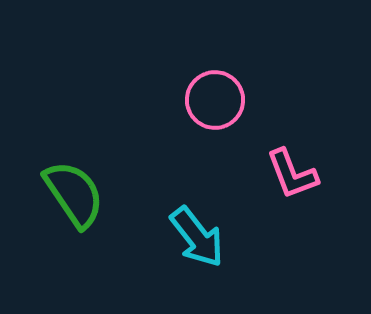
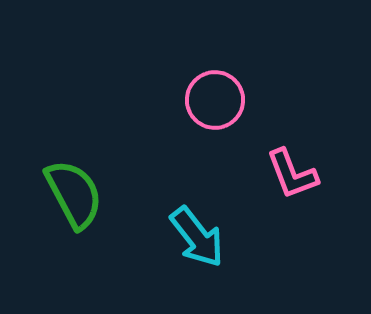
green semicircle: rotated 6 degrees clockwise
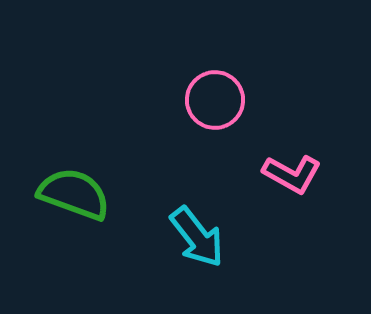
pink L-shape: rotated 40 degrees counterclockwise
green semicircle: rotated 42 degrees counterclockwise
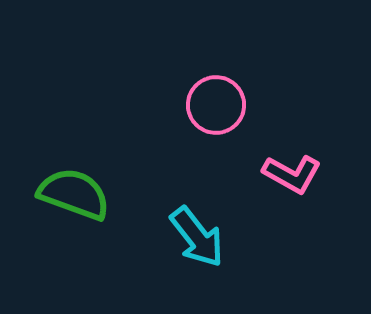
pink circle: moved 1 px right, 5 px down
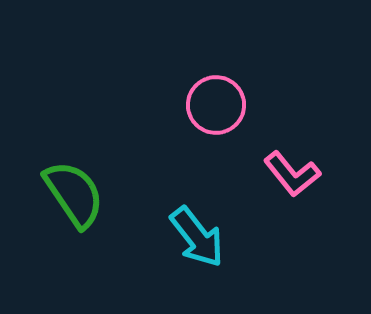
pink L-shape: rotated 22 degrees clockwise
green semicircle: rotated 36 degrees clockwise
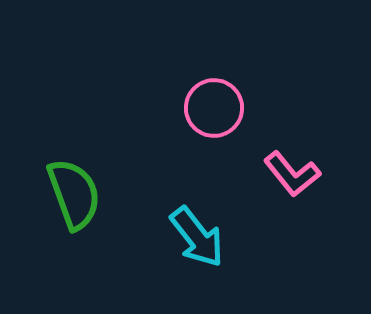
pink circle: moved 2 px left, 3 px down
green semicircle: rotated 14 degrees clockwise
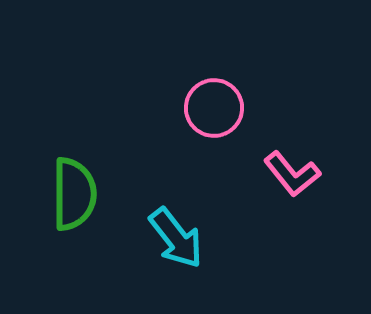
green semicircle: rotated 20 degrees clockwise
cyan arrow: moved 21 px left, 1 px down
